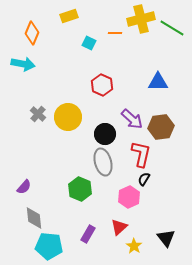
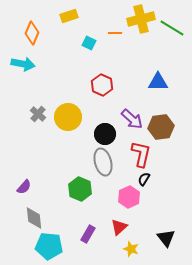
yellow star: moved 3 px left, 3 px down; rotated 14 degrees counterclockwise
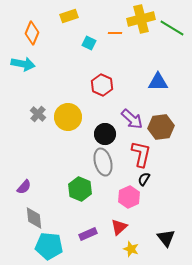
purple rectangle: rotated 36 degrees clockwise
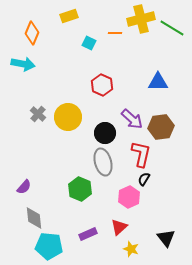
black circle: moved 1 px up
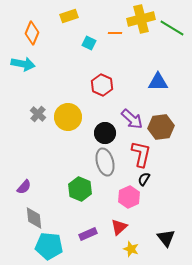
gray ellipse: moved 2 px right
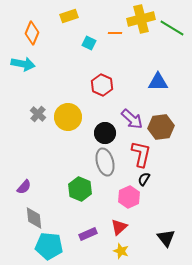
yellow star: moved 10 px left, 2 px down
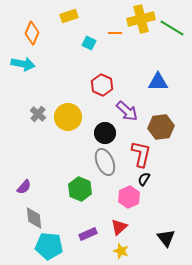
purple arrow: moved 5 px left, 8 px up
gray ellipse: rotated 8 degrees counterclockwise
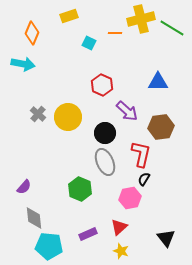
pink hexagon: moved 1 px right, 1 px down; rotated 15 degrees clockwise
